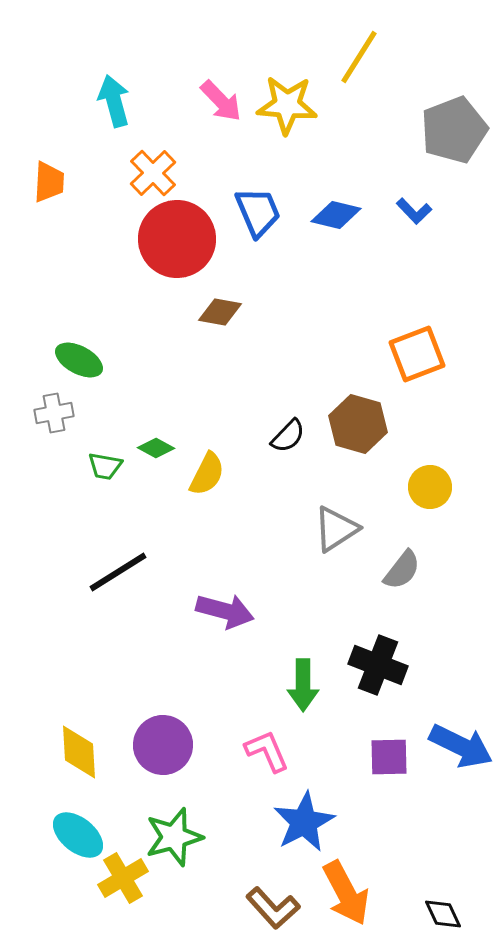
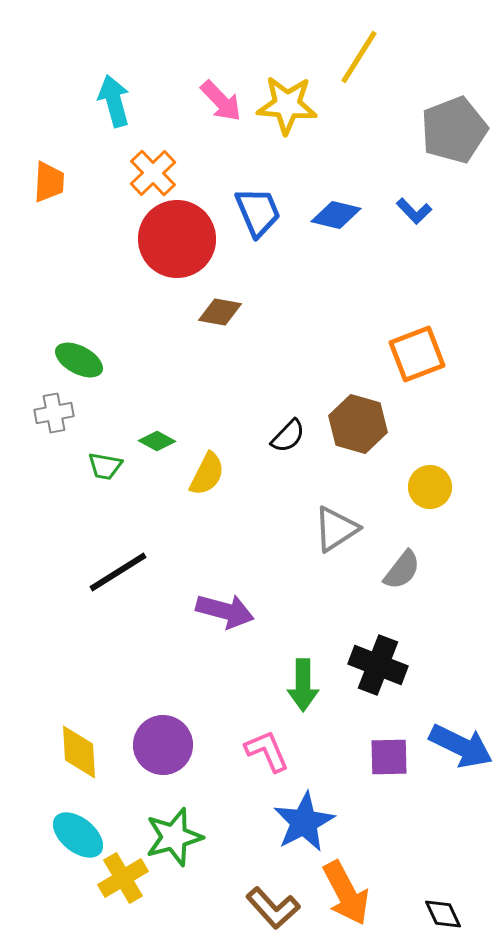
green diamond: moved 1 px right, 7 px up
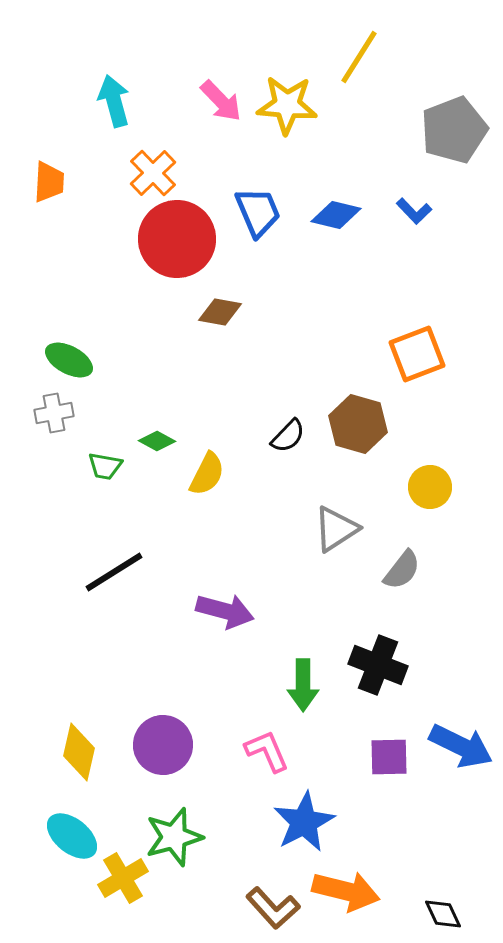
green ellipse: moved 10 px left
black line: moved 4 px left
yellow diamond: rotated 16 degrees clockwise
cyan ellipse: moved 6 px left, 1 px down
orange arrow: moved 2 px up; rotated 48 degrees counterclockwise
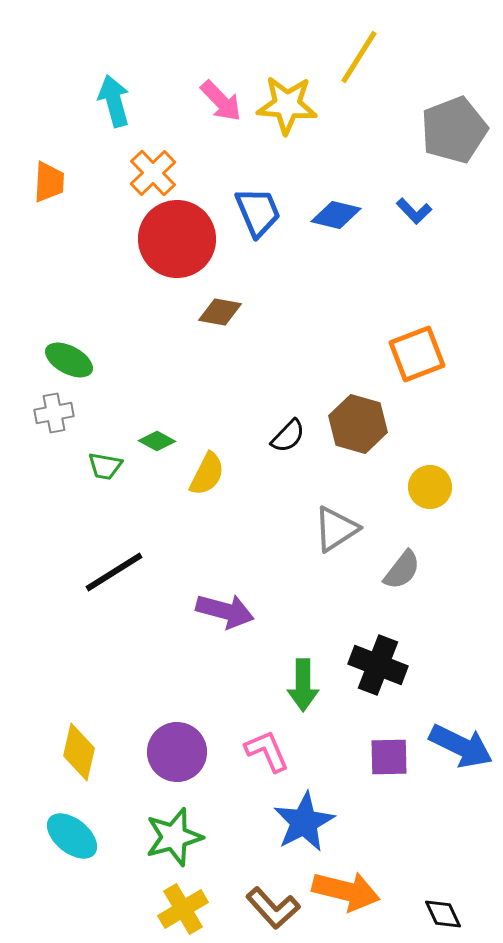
purple circle: moved 14 px right, 7 px down
yellow cross: moved 60 px right, 31 px down
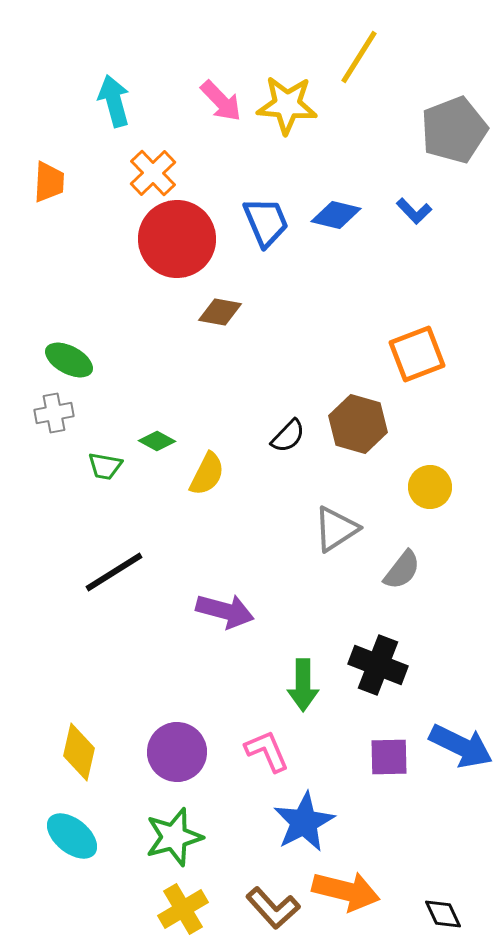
blue trapezoid: moved 8 px right, 10 px down
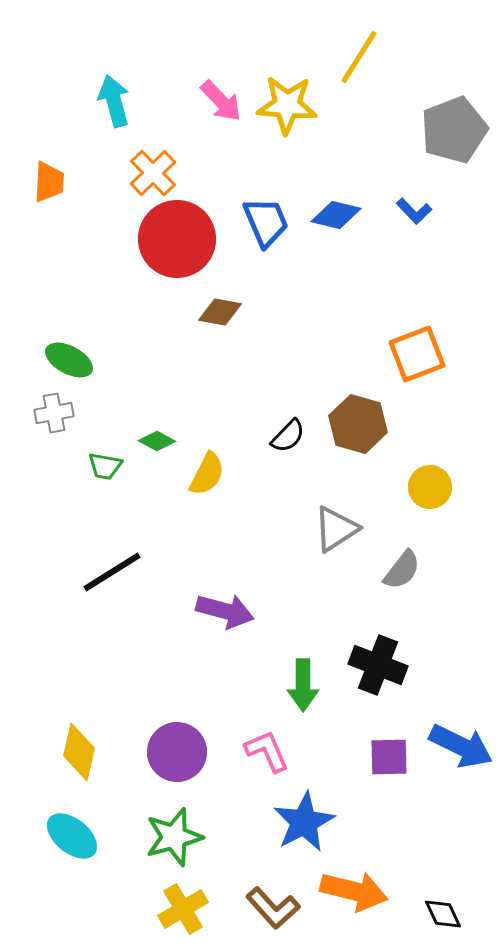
black line: moved 2 px left
orange arrow: moved 8 px right
